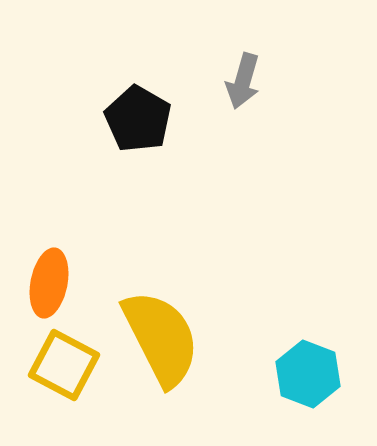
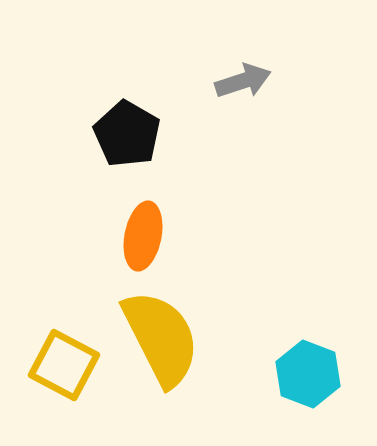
gray arrow: rotated 124 degrees counterclockwise
black pentagon: moved 11 px left, 15 px down
orange ellipse: moved 94 px right, 47 px up
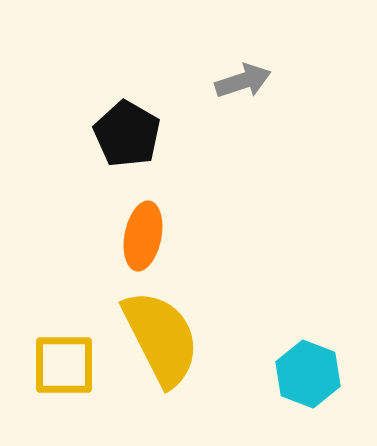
yellow square: rotated 28 degrees counterclockwise
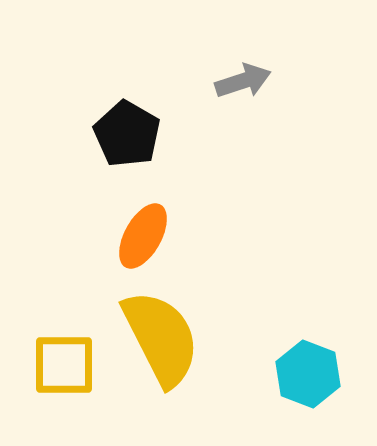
orange ellipse: rotated 18 degrees clockwise
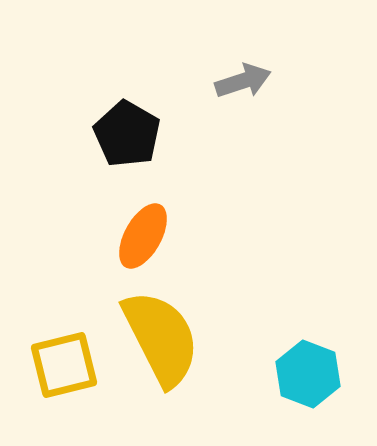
yellow square: rotated 14 degrees counterclockwise
